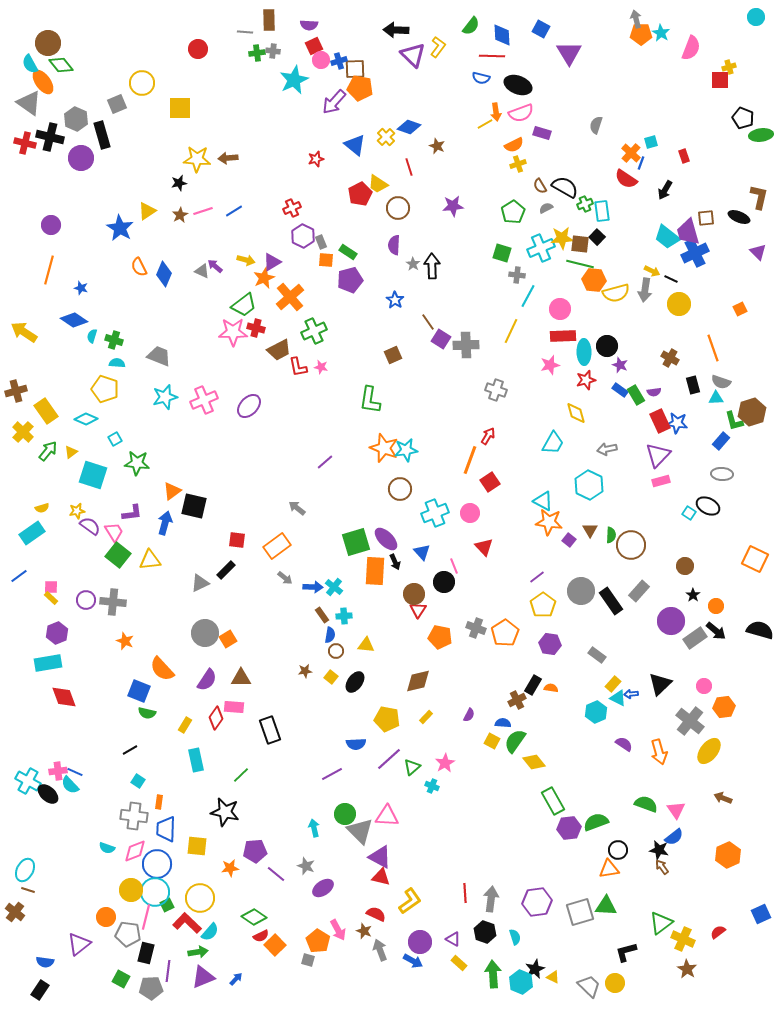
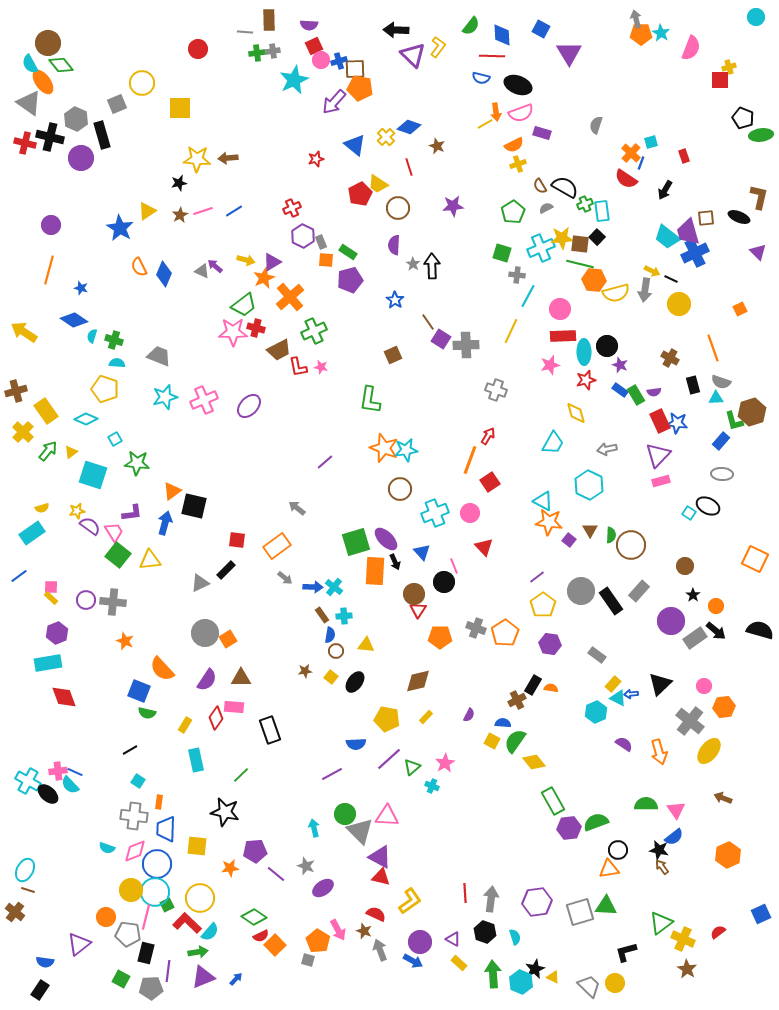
gray cross at (273, 51): rotated 16 degrees counterclockwise
orange pentagon at (440, 637): rotated 10 degrees counterclockwise
green semicircle at (646, 804): rotated 20 degrees counterclockwise
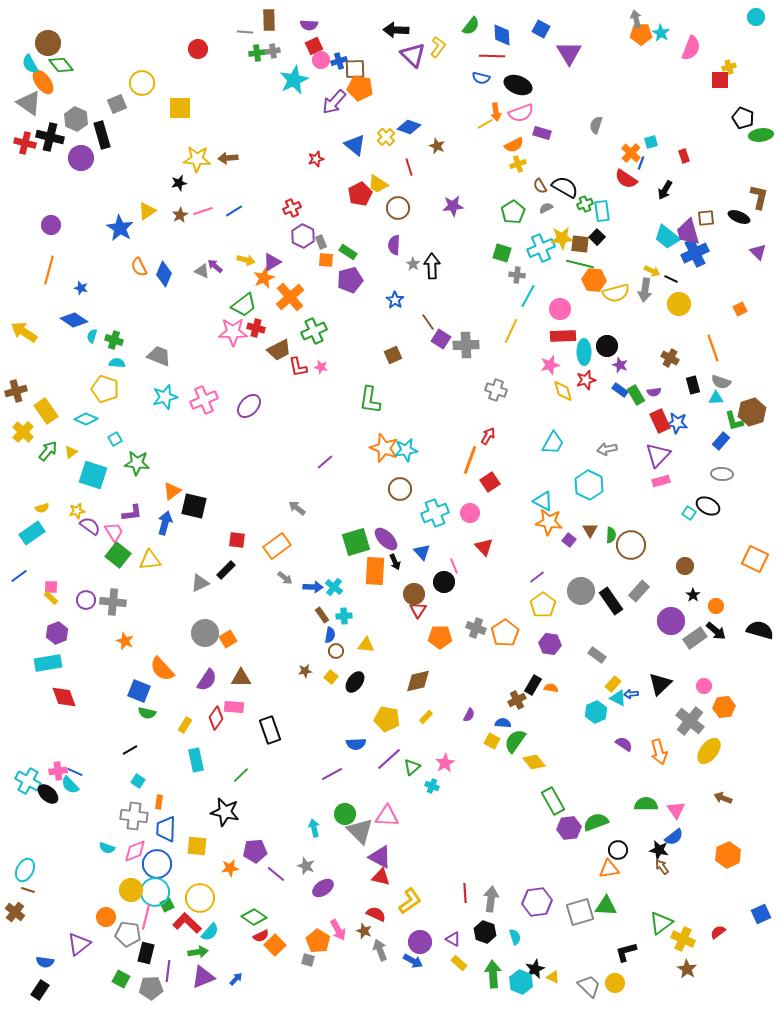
yellow diamond at (576, 413): moved 13 px left, 22 px up
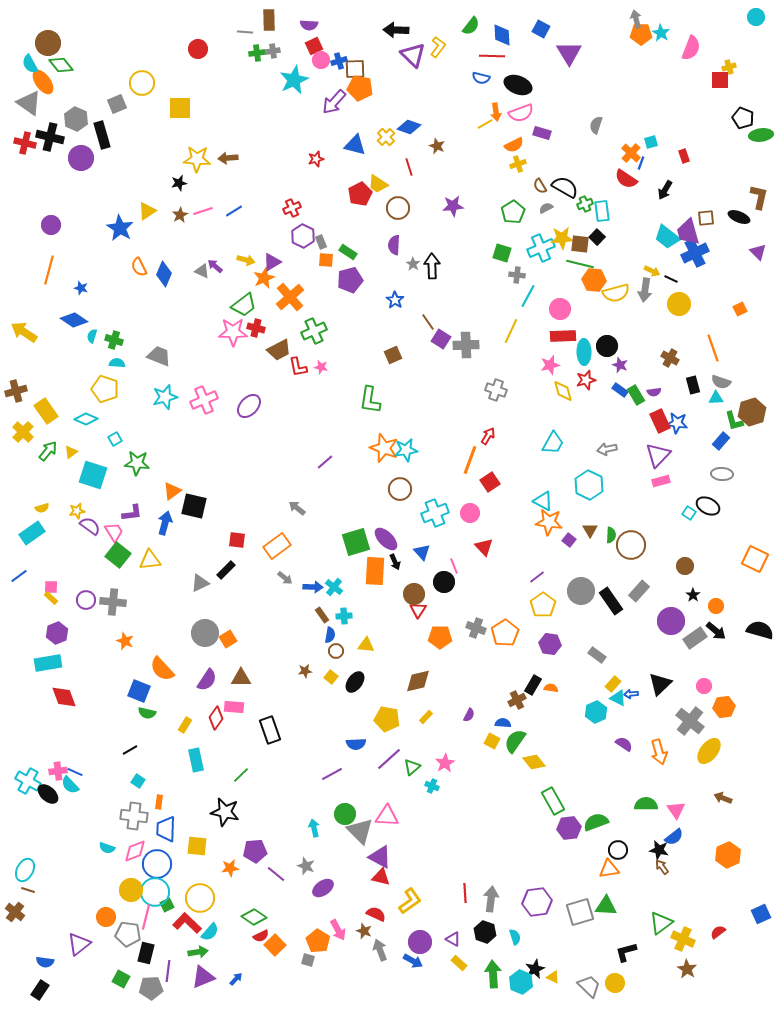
blue triangle at (355, 145): rotated 25 degrees counterclockwise
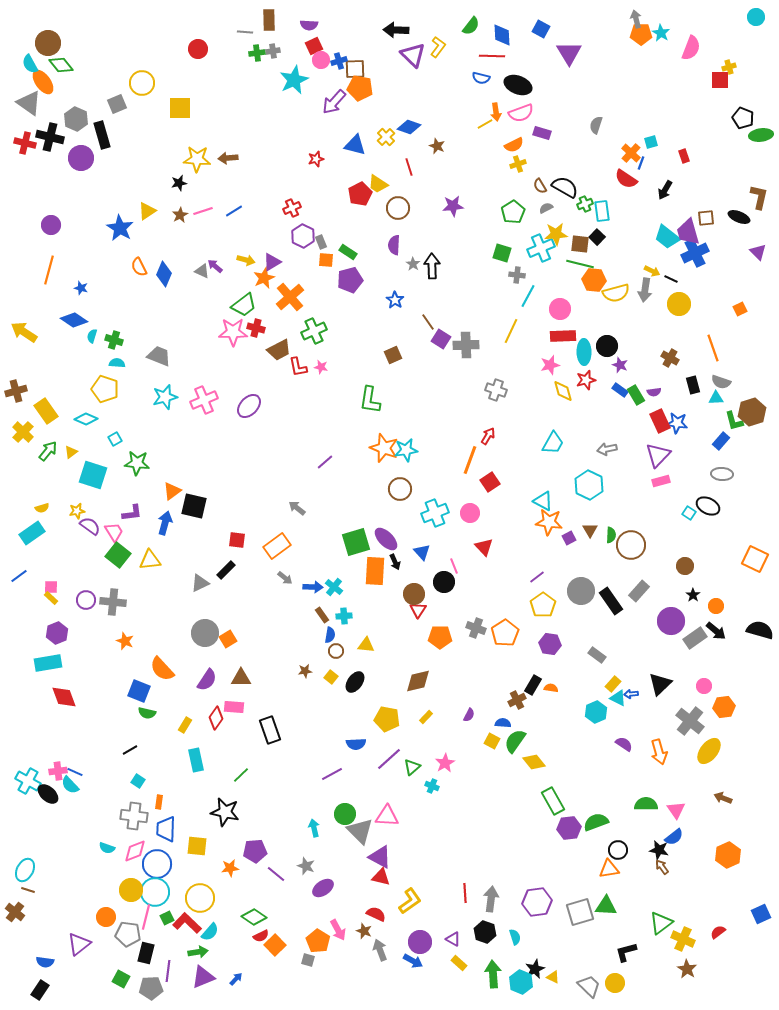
yellow star at (562, 238): moved 6 px left, 4 px up
purple square at (569, 540): moved 2 px up; rotated 24 degrees clockwise
green square at (167, 905): moved 13 px down
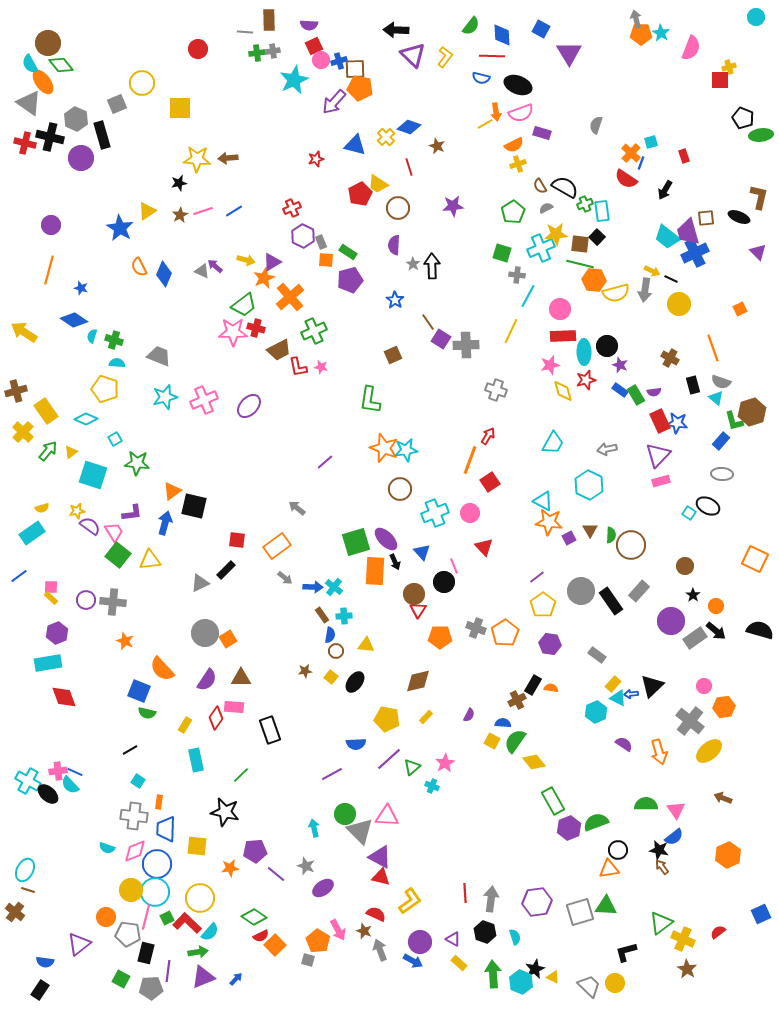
yellow L-shape at (438, 47): moved 7 px right, 10 px down
cyan triangle at (716, 398): rotated 42 degrees clockwise
black triangle at (660, 684): moved 8 px left, 2 px down
yellow ellipse at (709, 751): rotated 12 degrees clockwise
purple hexagon at (569, 828): rotated 15 degrees counterclockwise
